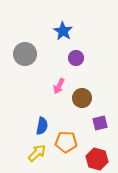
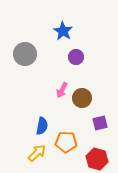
purple circle: moved 1 px up
pink arrow: moved 3 px right, 4 px down
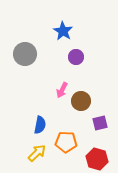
brown circle: moved 1 px left, 3 px down
blue semicircle: moved 2 px left, 1 px up
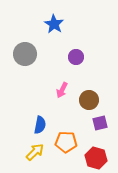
blue star: moved 9 px left, 7 px up
brown circle: moved 8 px right, 1 px up
yellow arrow: moved 2 px left, 1 px up
red hexagon: moved 1 px left, 1 px up
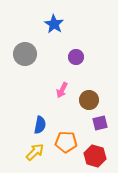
red hexagon: moved 1 px left, 2 px up
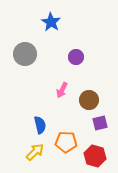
blue star: moved 3 px left, 2 px up
blue semicircle: rotated 24 degrees counterclockwise
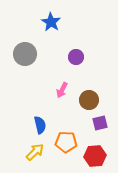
red hexagon: rotated 20 degrees counterclockwise
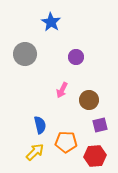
purple square: moved 2 px down
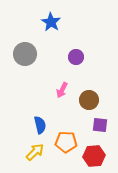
purple square: rotated 21 degrees clockwise
red hexagon: moved 1 px left
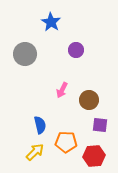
purple circle: moved 7 px up
